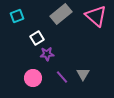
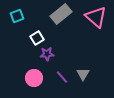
pink triangle: moved 1 px down
pink circle: moved 1 px right
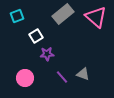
gray rectangle: moved 2 px right
white square: moved 1 px left, 2 px up
gray triangle: rotated 40 degrees counterclockwise
pink circle: moved 9 px left
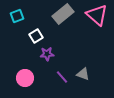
pink triangle: moved 1 px right, 2 px up
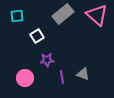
cyan square: rotated 16 degrees clockwise
white square: moved 1 px right
purple star: moved 6 px down
purple line: rotated 32 degrees clockwise
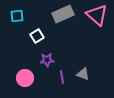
gray rectangle: rotated 15 degrees clockwise
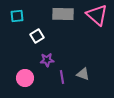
gray rectangle: rotated 25 degrees clockwise
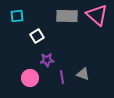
gray rectangle: moved 4 px right, 2 px down
pink circle: moved 5 px right
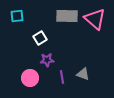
pink triangle: moved 2 px left, 4 px down
white square: moved 3 px right, 2 px down
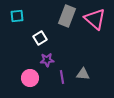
gray rectangle: rotated 70 degrees counterclockwise
gray triangle: rotated 16 degrees counterclockwise
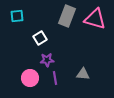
pink triangle: rotated 25 degrees counterclockwise
purple line: moved 7 px left, 1 px down
